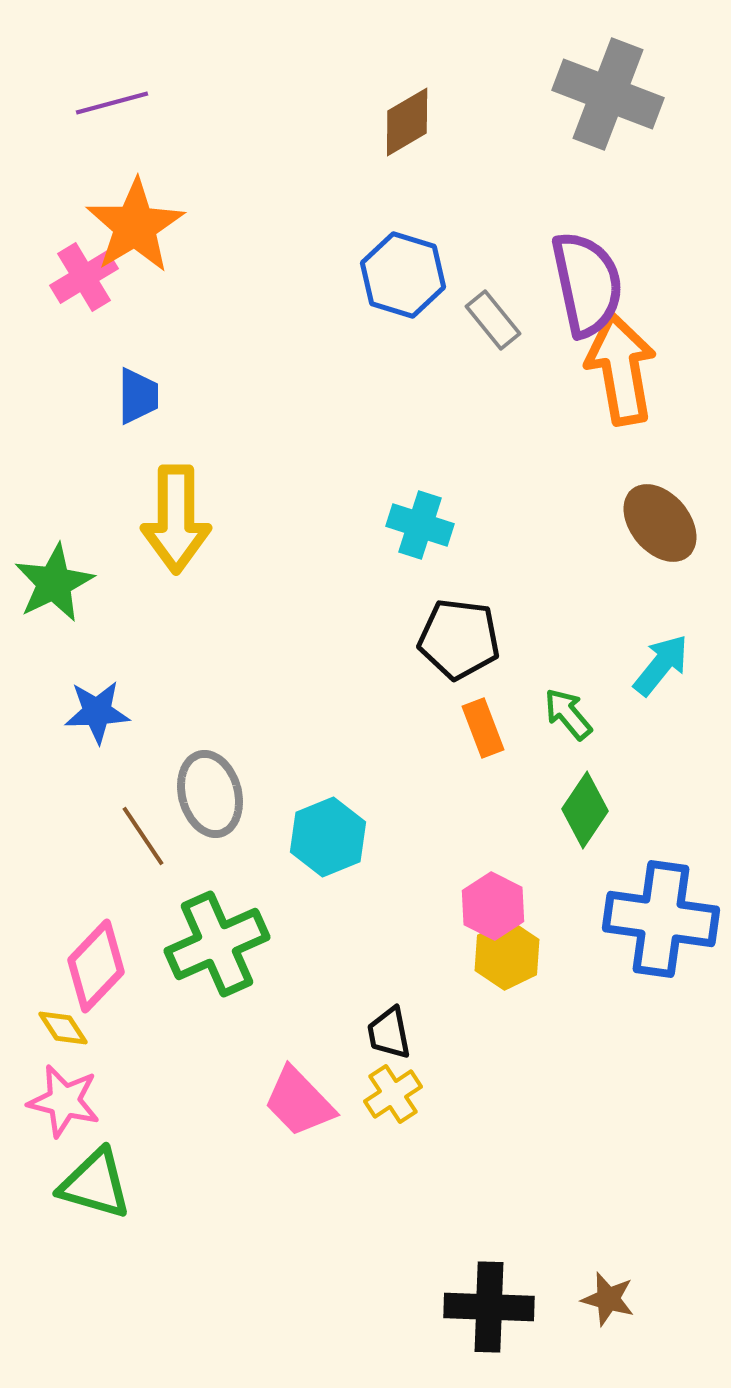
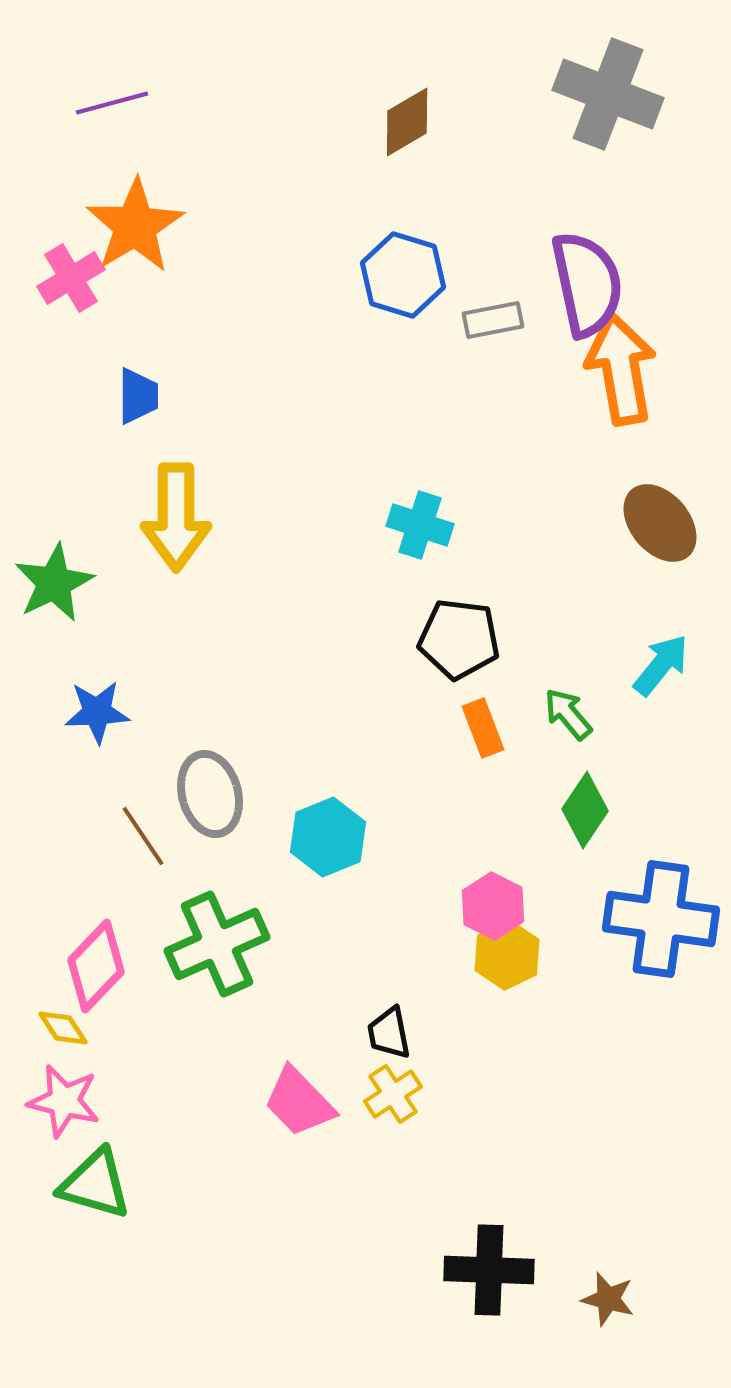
pink cross: moved 13 px left, 1 px down
gray rectangle: rotated 62 degrees counterclockwise
yellow arrow: moved 2 px up
black cross: moved 37 px up
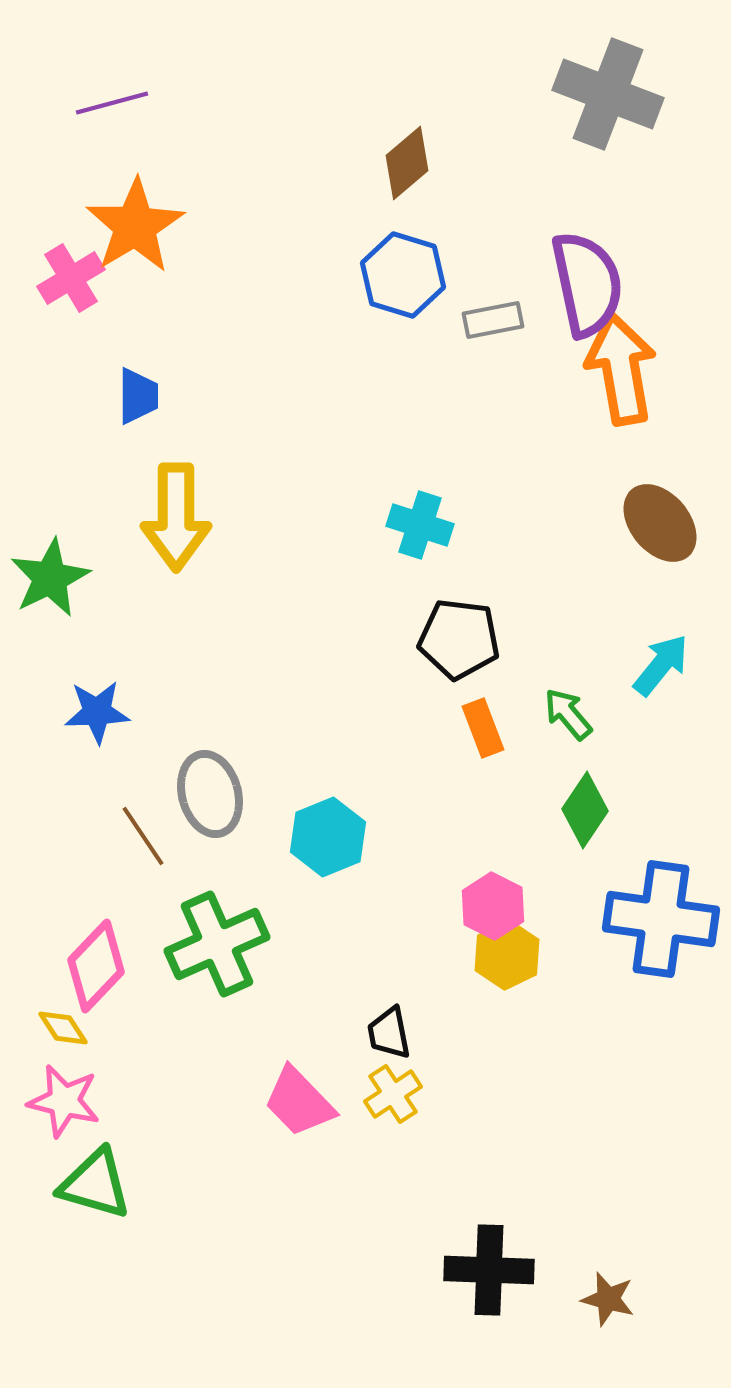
brown diamond: moved 41 px down; rotated 10 degrees counterclockwise
green star: moved 4 px left, 5 px up
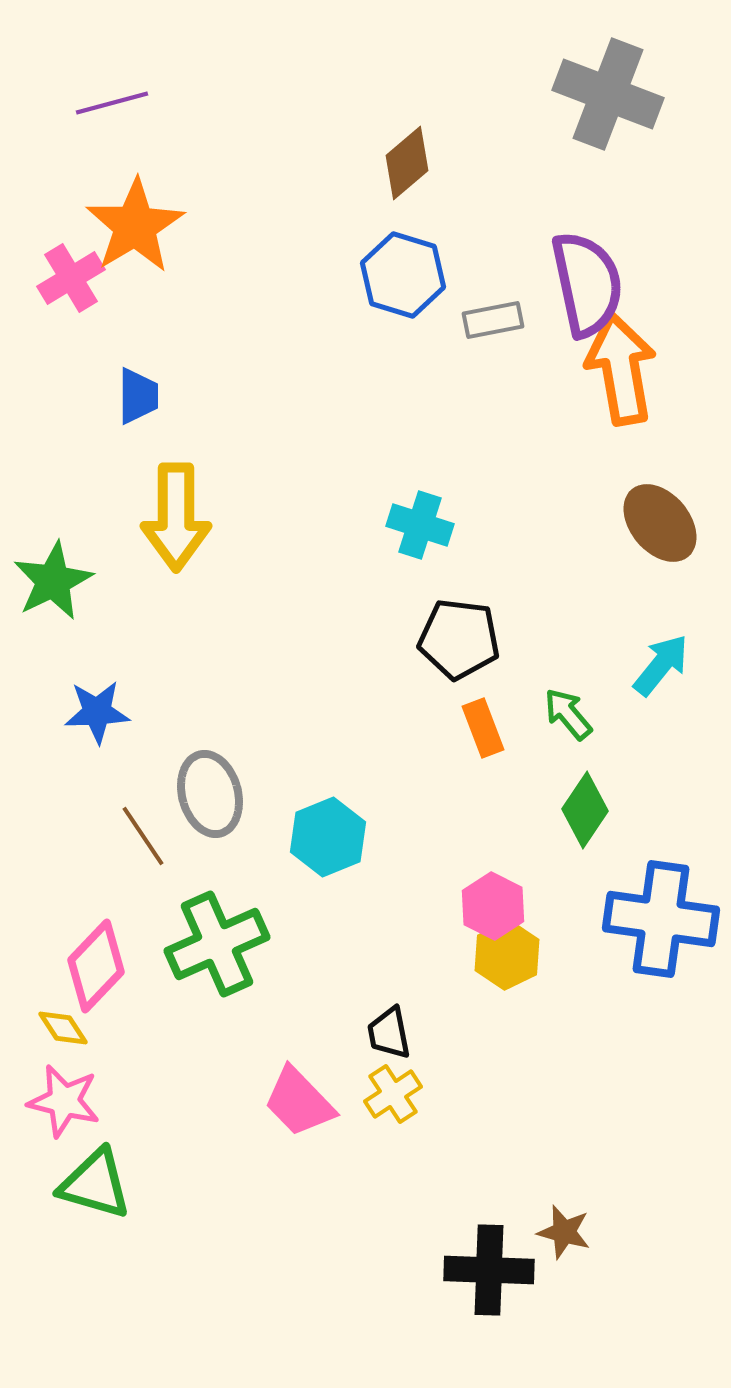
green star: moved 3 px right, 3 px down
brown star: moved 44 px left, 67 px up
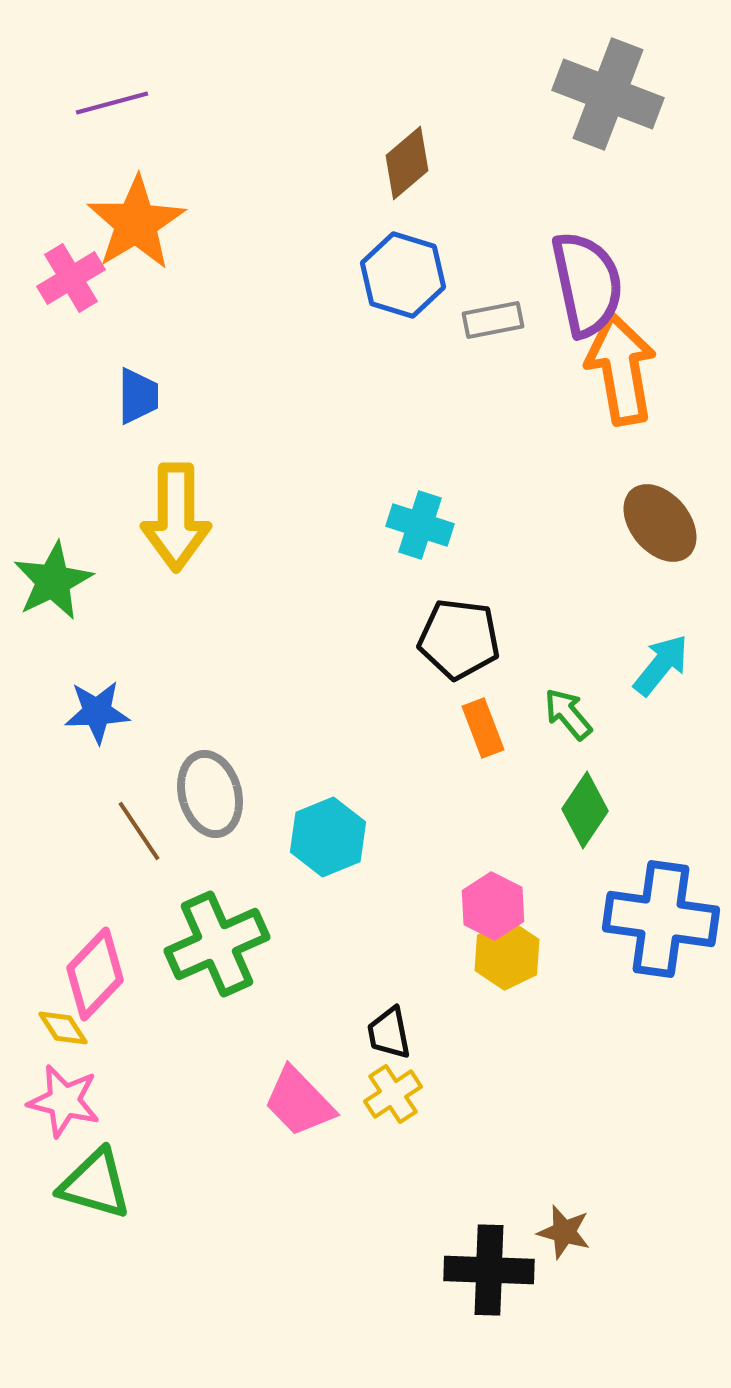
orange star: moved 1 px right, 3 px up
brown line: moved 4 px left, 5 px up
pink diamond: moved 1 px left, 8 px down
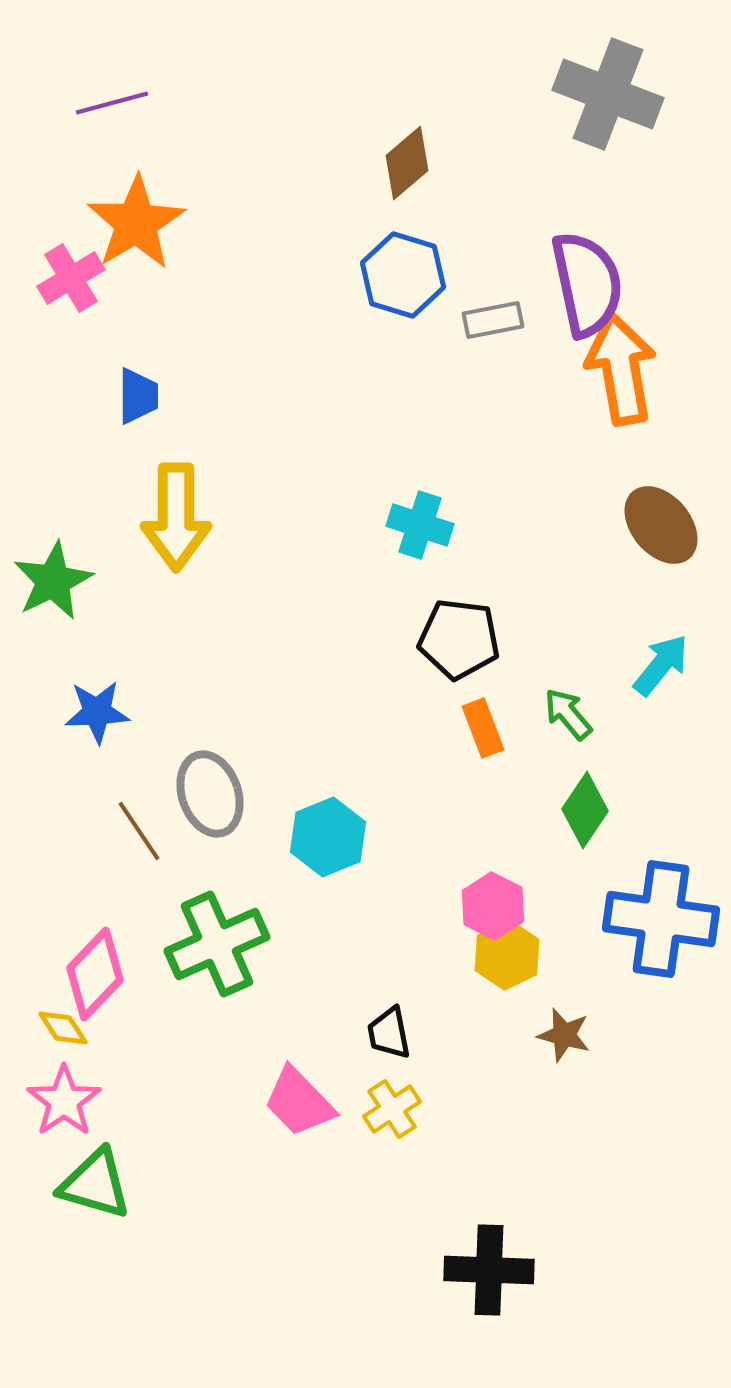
brown ellipse: moved 1 px right, 2 px down
gray ellipse: rotated 4 degrees counterclockwise
yellow cross: moved 1 px left, 15 px down
pink star: rotated 24 degrees clockwise
brown star: moved 197 px up
